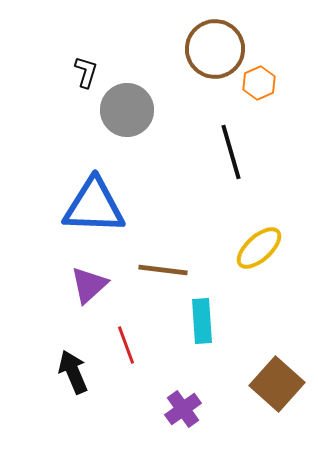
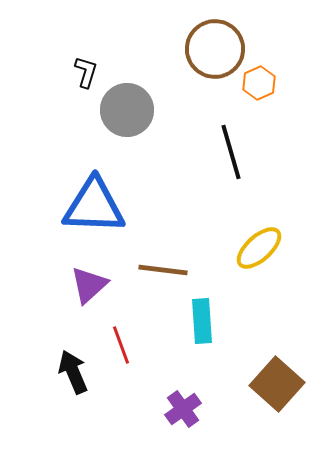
red line: moved 5 px left
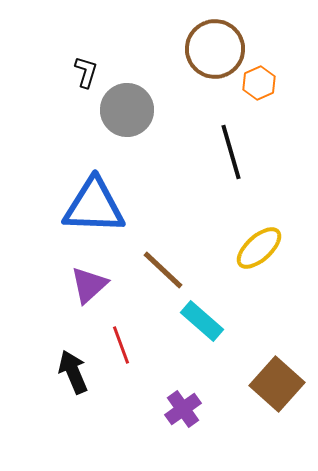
brown line: rotated 36 degrees clockwise
cyan rectangle: rotated 45 degrees counterclockwise
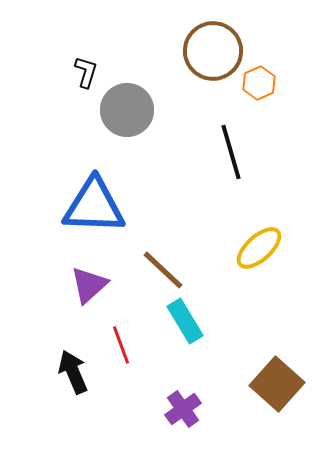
brown circle: moved 2 px left, 2 px down
cyan rectangle: moved 17 px left; rotated 18 degrees clockwise
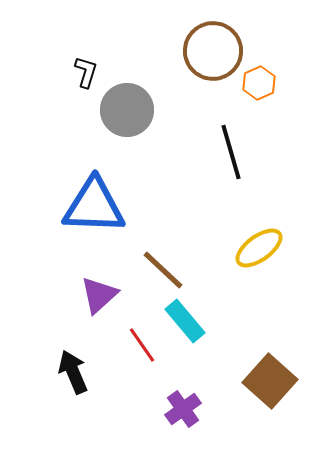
yellow ellipse: rotated 6 degrees clockwise
purple triangle: moved 10 px right, 10 px down
cyan rectangle: rotated 9 degrees counterclockwise
red line: moved 21 px right; rotated 15 degrees counterclockwise
brown square: moved 7 px left, 3 px up
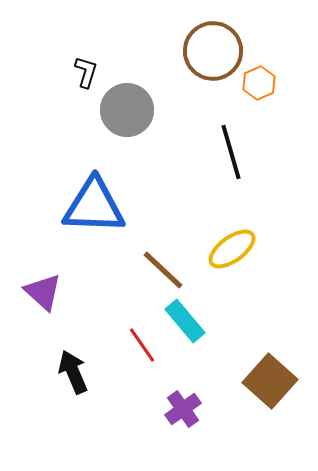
yellow ellipse: moved 27 px left, 1 px down
purple triangle: moved 56 px left, 3 px up; rotated 36 degrees counterclockwise
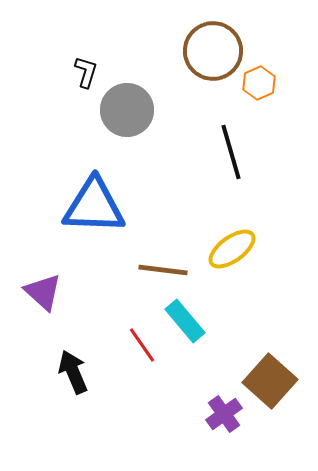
brown line: rotated 36 degrees counterclockwise
purple cross: moved 41 px right, 5 px down
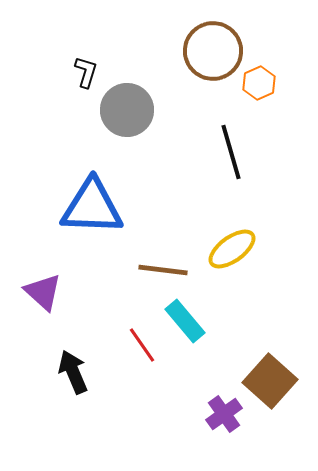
blue triangle: moved 2 px left, 1 px down
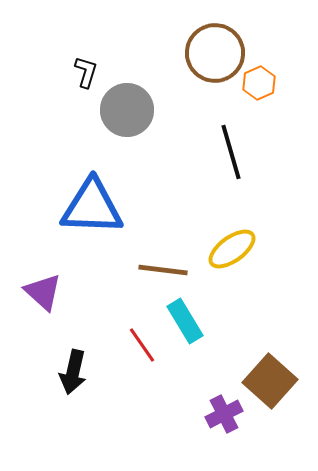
brown circle: moved 2 px right, 2 px down
cyan rectangle: rotated 9 degrees clockwise
black arrow: rotated 144 degrees counterclockwise
purple cross: rotated 9 degrees clockwise
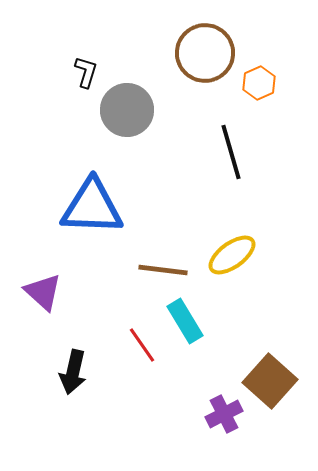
brown circle: moved 10 px left
yellow ellipse: moved 6 px down
